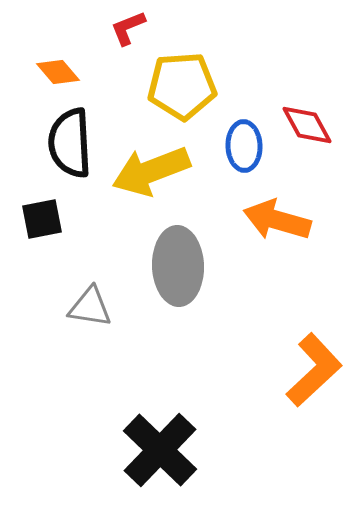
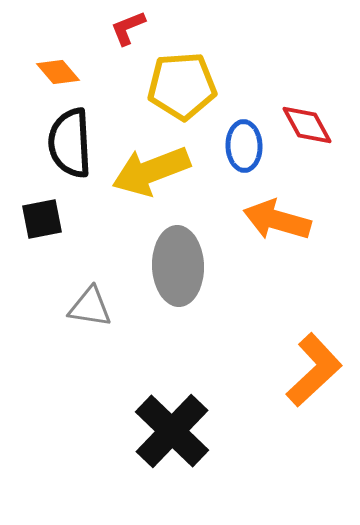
black cross: moved 12 px right, 19 px up
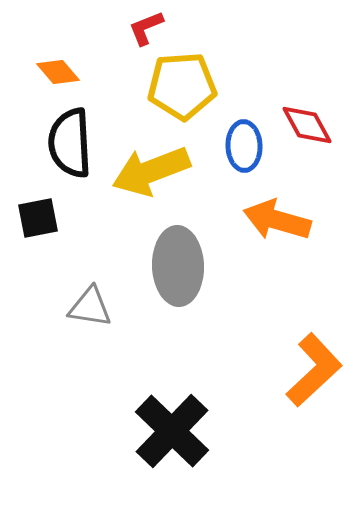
red L-shape: moved 18 px right
black square: moved 4 px left, 1 px up
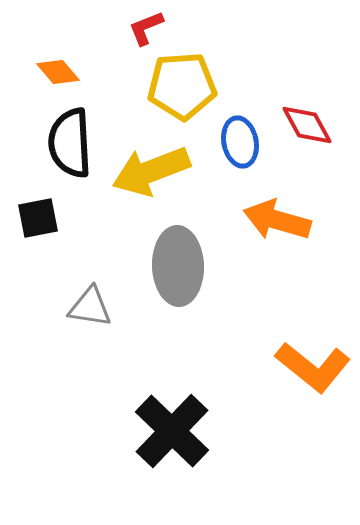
blue ellipse: moved 4 px left, 4 px up; rotated 9 degrees counterclockwise
orange L-shape: moved 1 px left, 3 px up; rotated 82 degrees clockwise
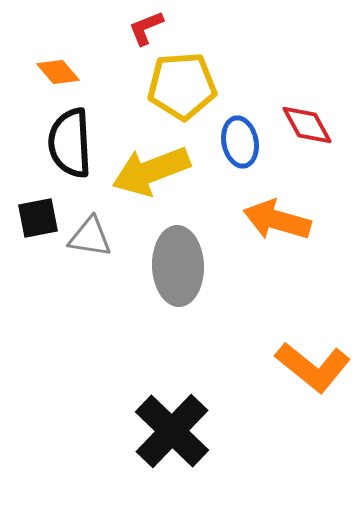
gray triangle: moved 70 px up
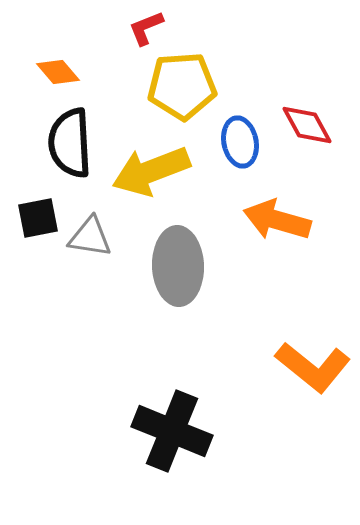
black cross: rotated 22 degrees counterclockwise
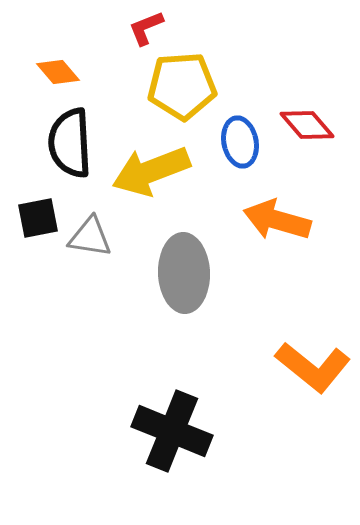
red diamond: rotated 12 degrees counterclockwise
gray ellipse: moved 6 px right, 7 px down
